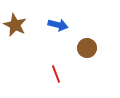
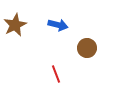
brown star: rotated 20 degrees clockwise
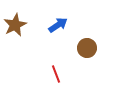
blue arrow: rotated 48 degrees counterclockwise
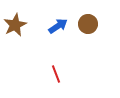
blue arrow: moved 1 px down
brown circle: moved 1 px right, 24 px up
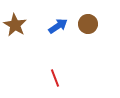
brown star: rotated 15 degrees counterclockwise
red line: moved 1 px left, 4 px down
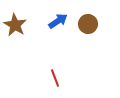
blue arrow: moved 5 px up
